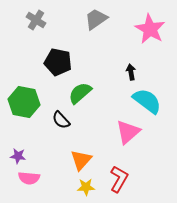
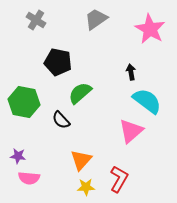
pink triangle: moved 3 px right, 1 px up
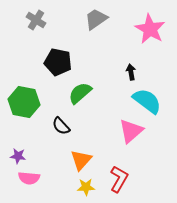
black semicircle: moved 6 px down
